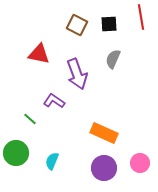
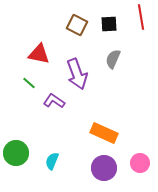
green line: moved 1 px left, 36 px up
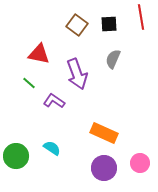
brown square: rotated 10 degrees clockwise
green circle: moved 3 px down
cyan semicircle: moved 13 px up; rotated 102 degrees clockwise
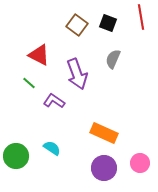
black square: moved 1 px left, 1 px up; rotated 24 degrees clockwise
red triangle: moved 1 px down; rotated 15 degrees clockwise
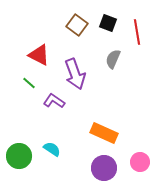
red line: moved 4 px left, 15 px down
purple arrow: moved 2 px left
cyan semicircle: moved 1 px down
green circle: moved 3 px right
pink circle: moved 1 px up
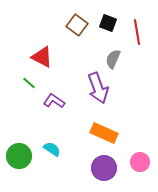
red triangle: moved 3 px right, 2 px down
purple arrow: moved 23 px right, 14 px down
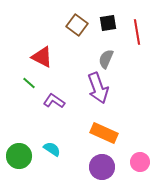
black square: rotated 30 degrees counterclockwise
gray semicircle: moved 7 px left
purple circle: moved 2 px left, 1 px up
